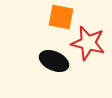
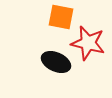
black ellipse: moved 2 px right, 1 px down
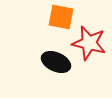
red star: moved 1 px right
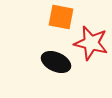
red star: moved 2 px right
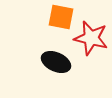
red star: moved 5 px up
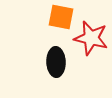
black ellipse: rotated 64 degrees clockwise
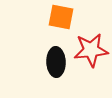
red star: moved 12 px down; rotated 20 degrees counterclockwise
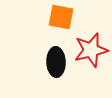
red star: rotated 8 degrees counterclockwise
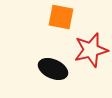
black ellipse: moved 3 px left, 7 px down; rotated 64 degrees counterclockwise
